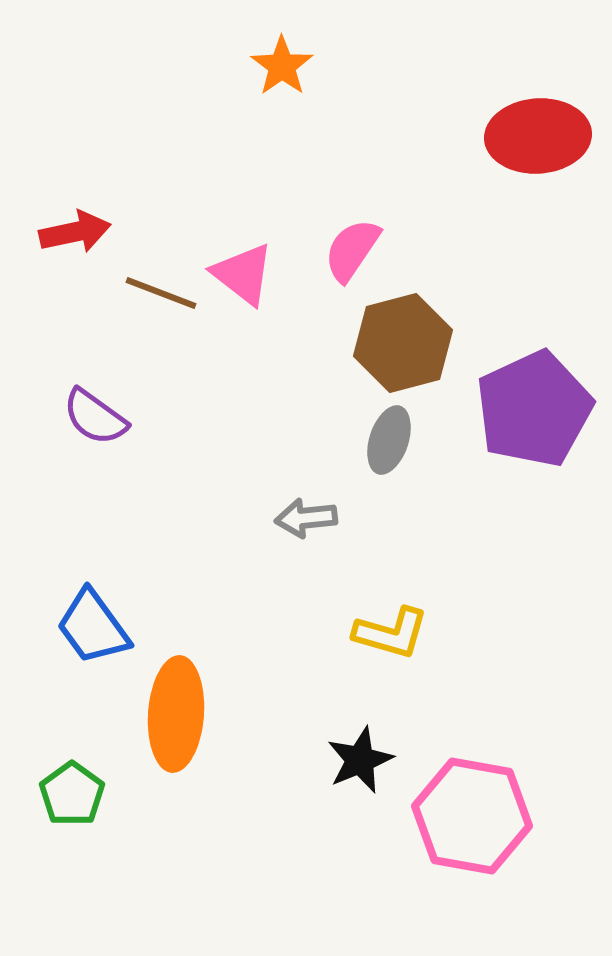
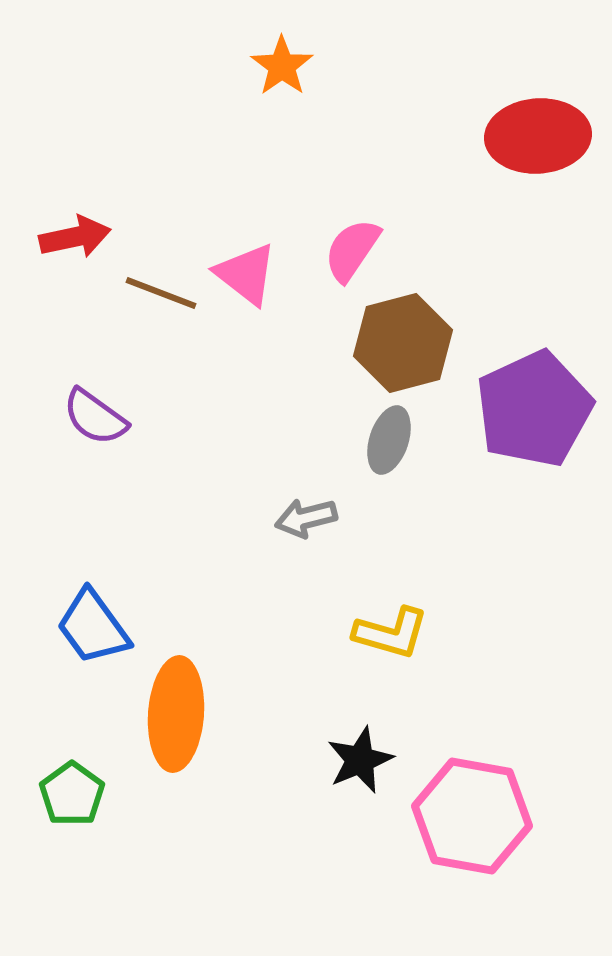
red arrow: moved 5 px down
pink triangle: moved 3 px right
gray arrow: rotated 8 degrees counterclockwise
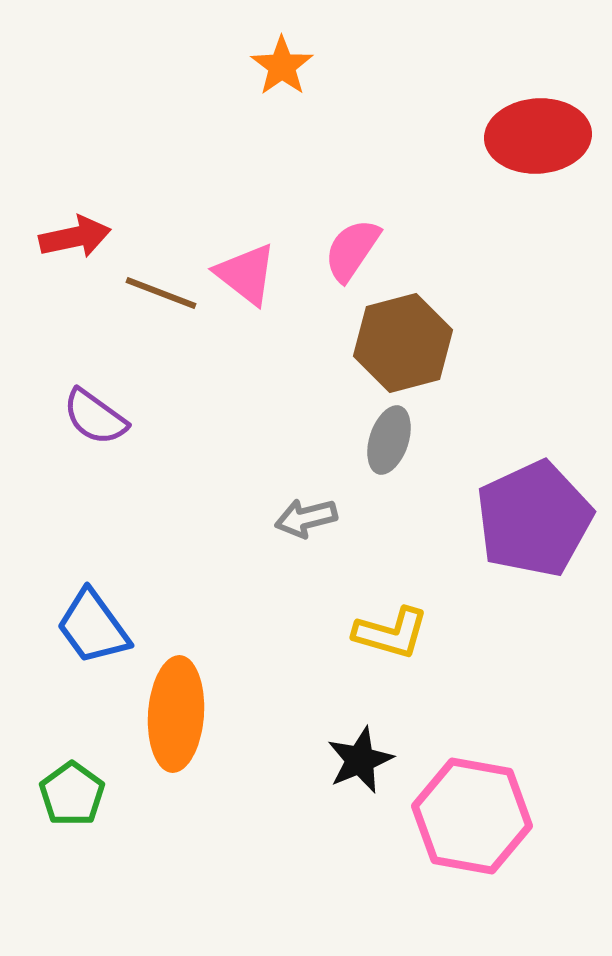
purple pentagon: moved 110 px down
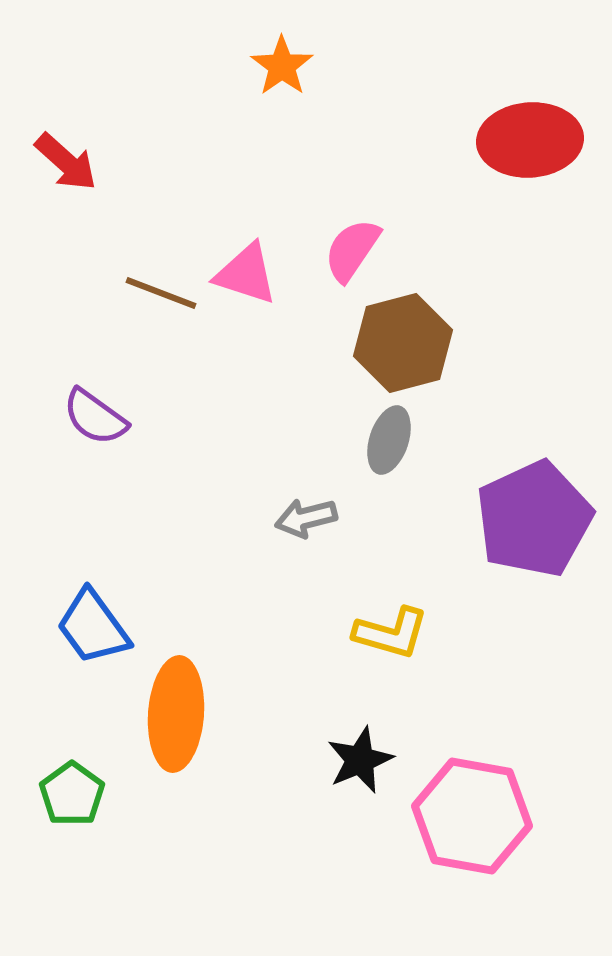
red ellipse: moved 8 px left, 4 px down
red arrow: moved 9 px left, 75 px up; rotated 54 degrees clockwise
pink triangle: rotated 20 degrees counterclockwise
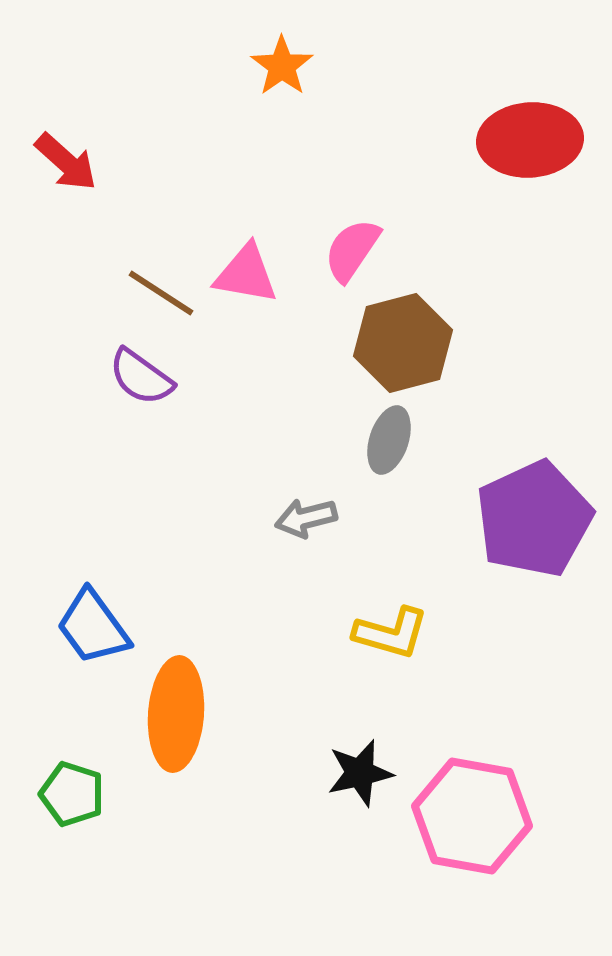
pink triangle: rotated 8 degrees counterclockwise
brown line: rotated 12 degrees clockwise
purple semicircle: moved 46 px right, 40 px up
black star: moved 13 px down; rotated 10 degrees clockwise
green pentagon: rotated 18 degrees counterclockwise
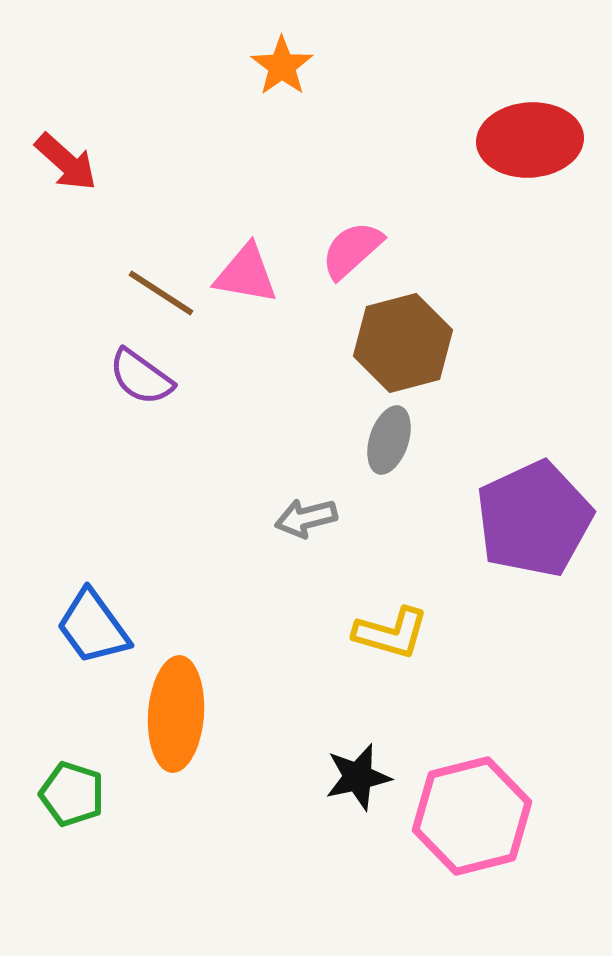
pink semicircle: rotated 14 degrees clockwise
black star: moved 2 px left, 4 px down
pink hexagon: rotated 24 degrees counterclockwise
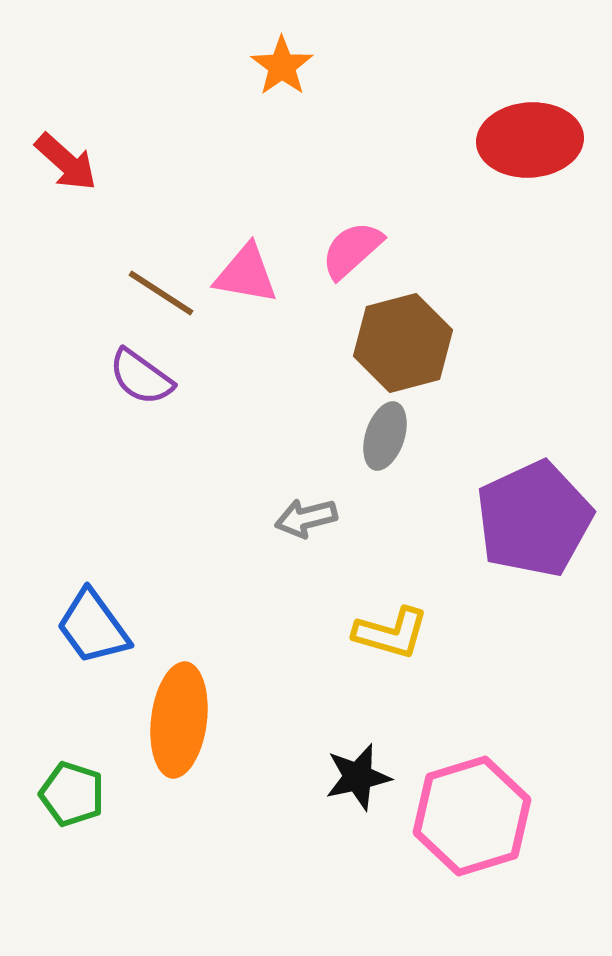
gray ellipse: moved 4 px left, 4 px up
orange ellipse: moved 3 px right, 6 px down; rotated 3 degrees clockwise
pink hexagon: rotated 3 degrees counterclockwise
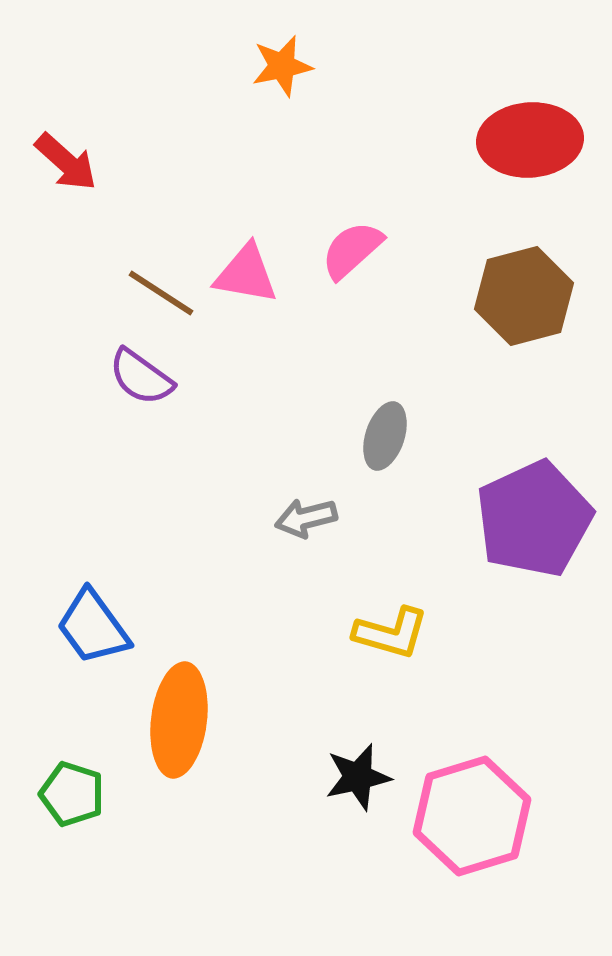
orange star: rotated 24 degrees clockwise
brown hexagon: moved 121 px right, 47 px up
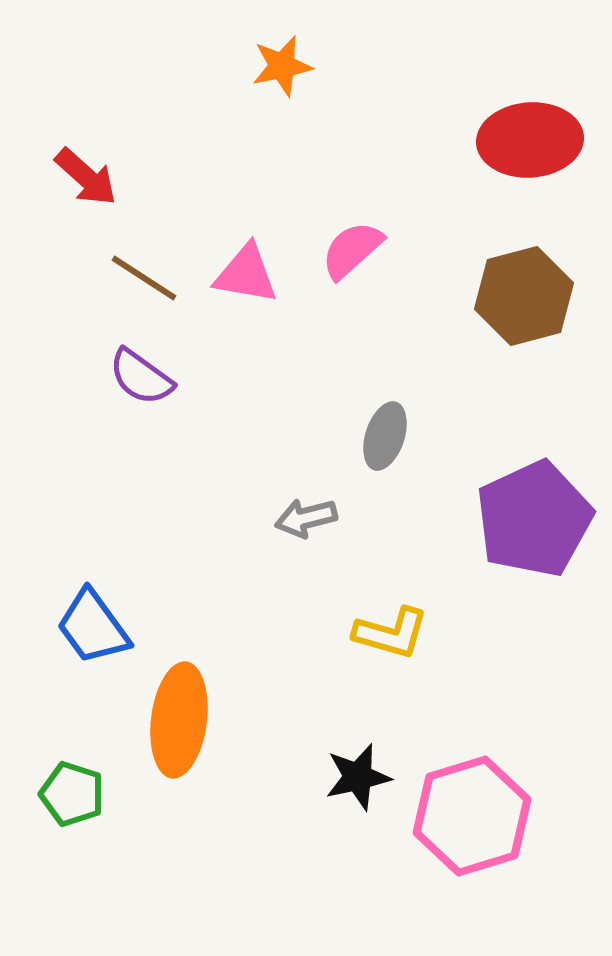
red arrow: moved 20 px right, 15 px down
brown line: moved 17 px left, 15 px up
